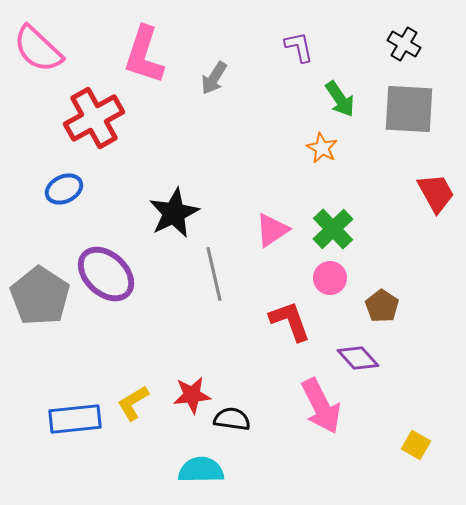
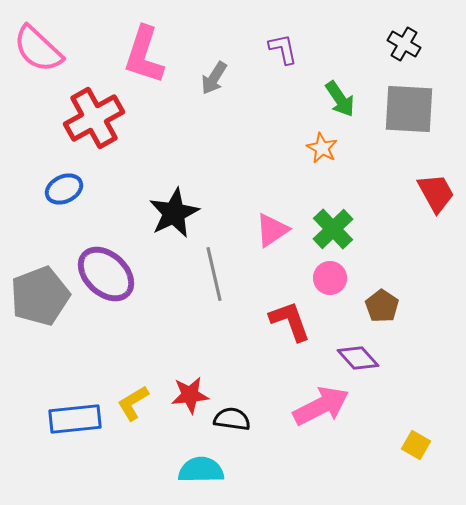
purple L-shape: moved 16 px left, 2 px down
gray pentagon: rotated 18 degrees clockwise
red star: moved 2 px left
pink arrow: rotated 90 degrees counterclockwise
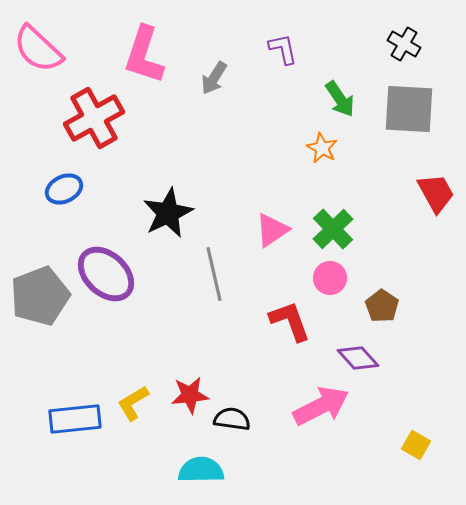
black star: moved 6 px left
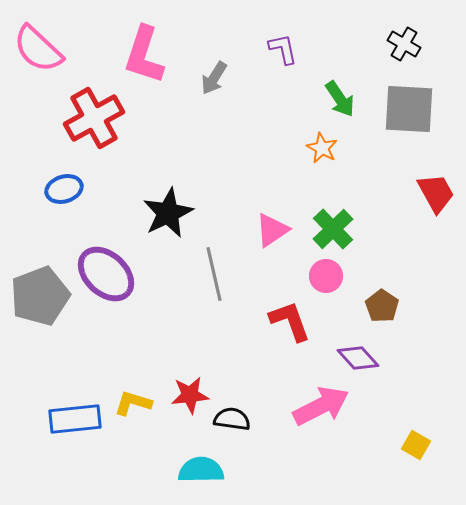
blue ellipse: rotated 9 degrees clockwise
pink circle: moved 4 px left, 2 px up
yellow L-shape: rotated 48 degrees clockwise
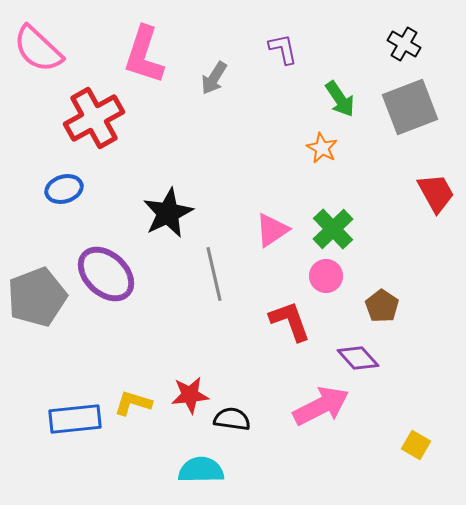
gray square: moved 1 px right, 2 px up; rotated 24 degrees counterclockwise
gray pentagon: moved 3 px left, 1 px down
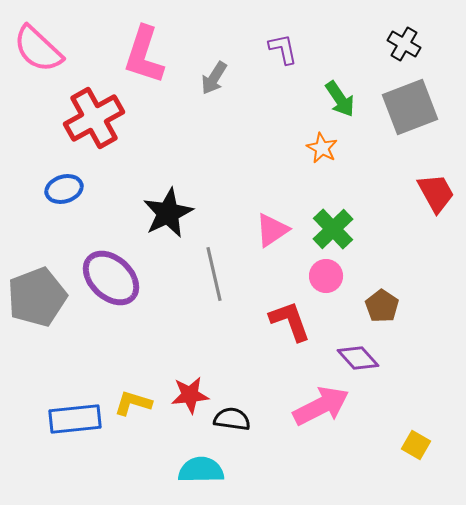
purple ellipse: moved 5 px right, 4 px down
